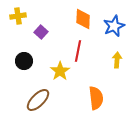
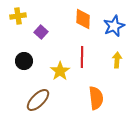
red line: moved 4 px right, 6 px down; rotated 10 degrees counterclockwise
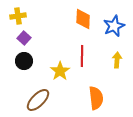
purple square: moved 17 px left, 6 px down
red line: moved 1 px up
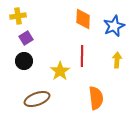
purple square: moved 2 px right; rotated 16 degrees clockwise
brown ellipse: moved 1 px left, 1 px up; rotated 25 degrees clockwise
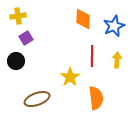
red line: moved 10 px right
black circle: moved 8 px left
yellow star: moved 10 px right, 6 px down
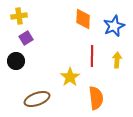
yellow cross: moved 1 px right
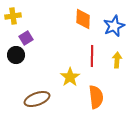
yellow cross: moved 6 px left
black circle: moved 6 px up
orange semicircle: moved 1 px up
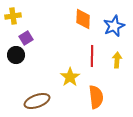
brown ellipse: moved 2 px down
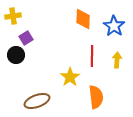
blue star: rotated 15 degrees counterclockwise
